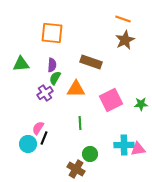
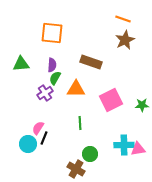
green star: moved 1 px right, 1 px down
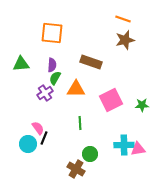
brown star: rotated 12 degrees clockwise
pink semicircle: rotated 112 degrees clockwise
